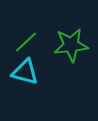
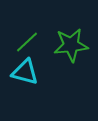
green line: moved 1 px right
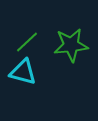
cyan triangle: moved 2 px left
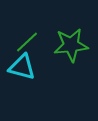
cyan triangle: moved 1 px left, 5 px up
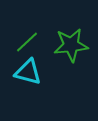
cyan triangle: moved 6 px right, 5 px down
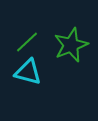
green star: rotated 16 degrees counterclockwise
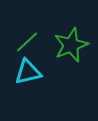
cyan triangle: rotated 28 degrees counterclockwise
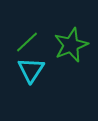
cyan triangle: moved 3 px right, 2 px up; rotated 44 degrees counterclockwise
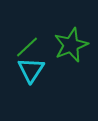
green line: moved 5 px down
